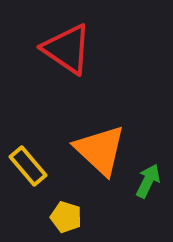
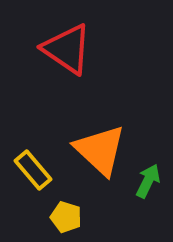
yellow rectangle: moved 5 px right, 4 px down
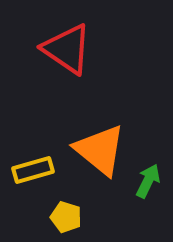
orange triangle: rotated 4 degrees counterclockwise
yellow rectangle: rotated 66 degrees counterclockwise
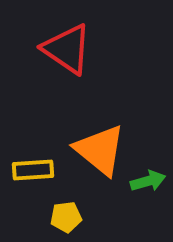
yellow rectangle: rotated 12 degrees clockwise
green arrow: rotated 48 degrees clockwise
yellow pentagon: rotated 24 degrees counterclockwise
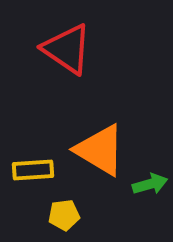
orange triangle: rotated 8 degrees counterclockwise
green arrow: moved 2 px right, 3 px down
yellow pentagon: moved 2 px left, 2 px up
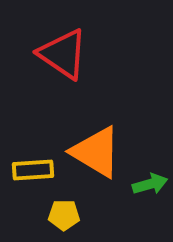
red triangle: moved 4 px left, 5 px down
orange triangle: moved 4 px left, 2 px down
yellow pentagon: rotated 8 degrees clockwise
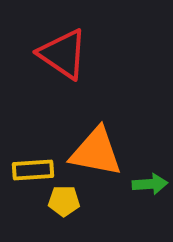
orange triangle: rotated 20 degrees counterclockwise
green arrow: rotated 12 degrees clockwise
yellow pentagon: moved 14 px up
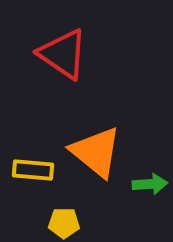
orange triangle: rotated 28 degrees clockwise
yellow rectangle: rotated 9 degrees clockwise
yellow pentagon: moved 22 px down
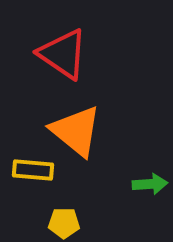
orange triangle: moved 20 px left, 21 px up
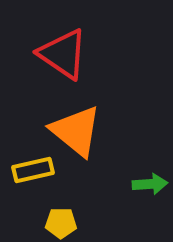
yellow rectangle: rotated 18 degrees counterclockwise
yellow pentagon: moved 3 px left
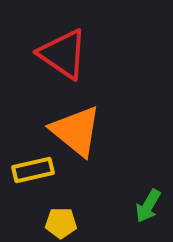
green arrow: moved 2 px left, 22 px down; rotated 124 degrees clockwise
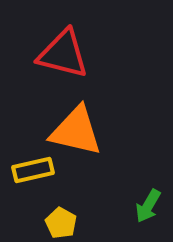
red triangle: rotated 20 degrees counterclockwise
orange triangle: rotated 26 degrees counterclockwise
yellow pentagon: rotated 28 degrees clockwise
